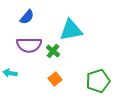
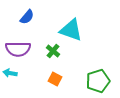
cyan triangle: rotated 30 degrees clockwise
purple semicircle: moved 11 px left, 4 px down
orange square: rotated 24 degrees counterclockwise
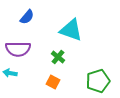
green cross: moved 5 px right, 6 px down
orange square: moved 2 px left, 3 px down
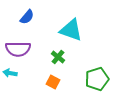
green pentagon: moved 1 px left, 2 px up
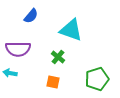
blue semicircle: moved 4 px right, 1 px up
orange square: rotated 16 degrees counterclockwise
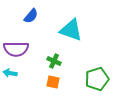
purple semicircle: moved 2 px left
green cross: moved 4 px left, 4 px down; rotated 16 degrees counterclockwise
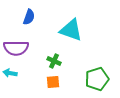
blue semicircle: moved 2 px left, 1 px down; rotated 21 degrees counterclockwise
purple semicircle: moved 1 px up
orange square: rotated 16 degrees counterclockwise
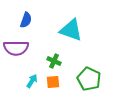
blue semicircle: moved 3 px left, 3 px down
cyan arrow: moved 22 px right, 8 px down; rotated 112 degrees clockwise
green pentagon: moved 8 px left; rotated 30 degrees counterclockwise
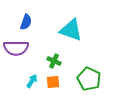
blue semicircle: moved 2 px down
